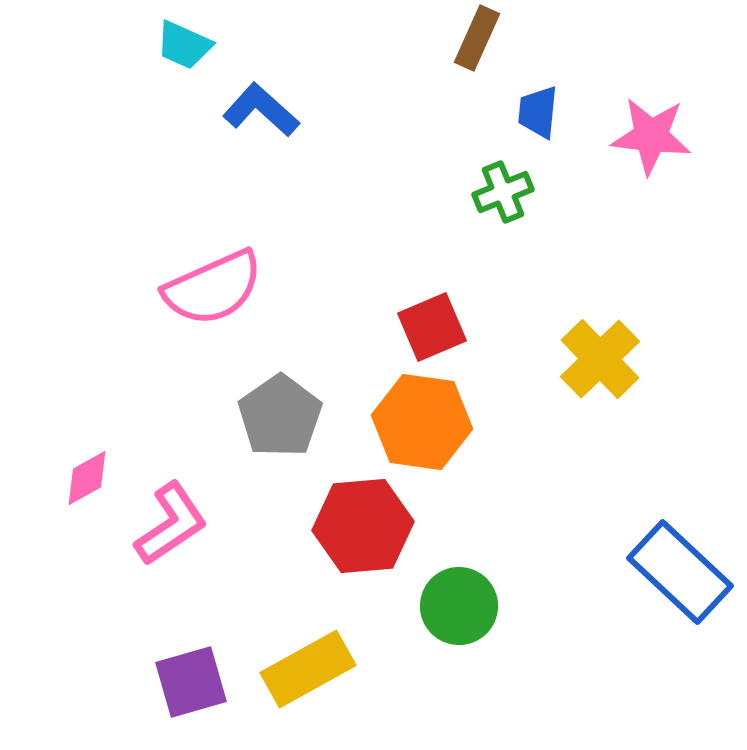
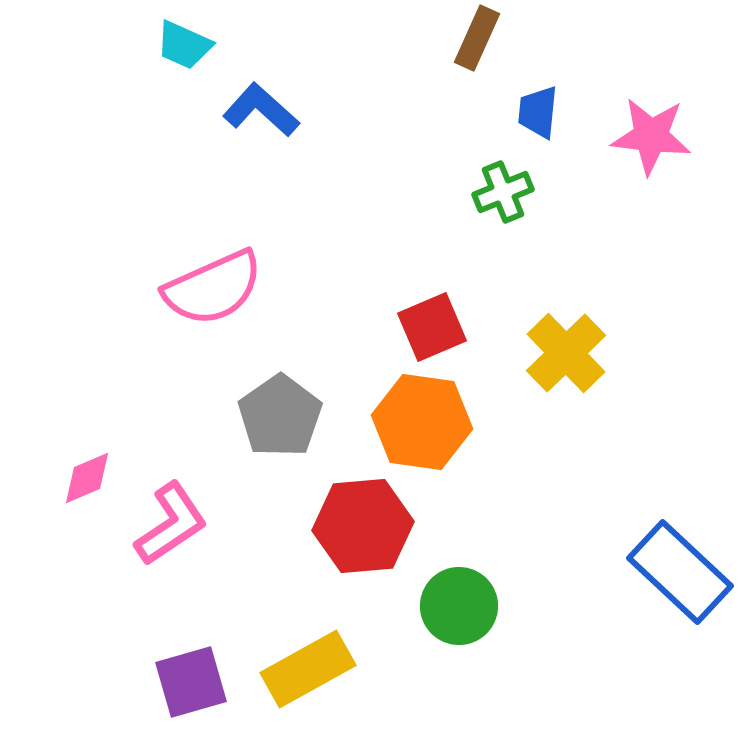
yellow cross: moved 34 px left, 6 px up
pink diamond: rotated 6 degrees clockwise
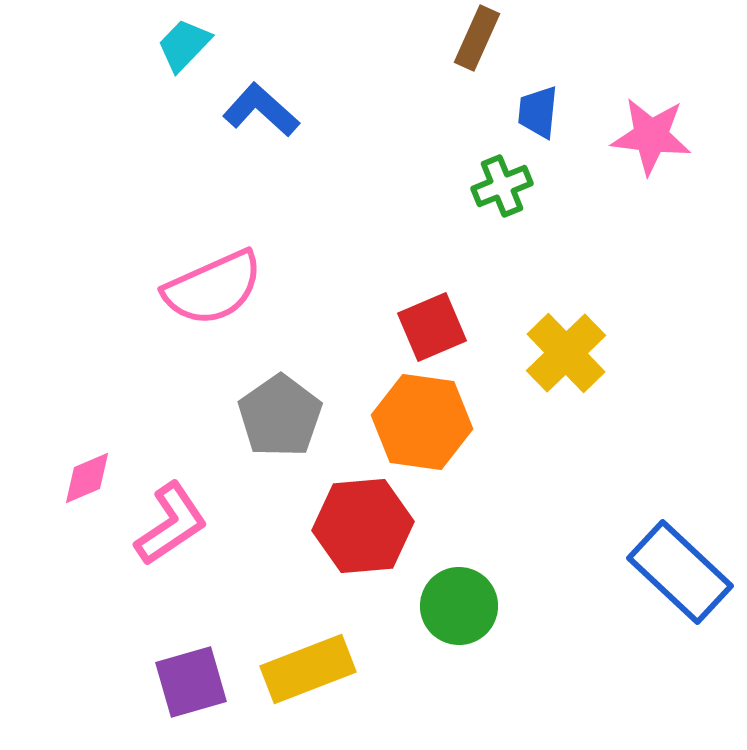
cyan trapezoid: rotated 110 degrees clockwise
green cross: moved 1 px left, 6 px up
yellow rectangle: rotated 8 degrees clockwise
